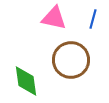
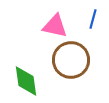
pink triangle: moved 1 px right, 8 px down
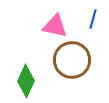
brown circle: moved 1 px right
green diamond: rotated 32 degrees clockwise
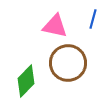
brown circle: moved 4 px left, 3 px down
green diamond: rotated 20 degrees clockwise
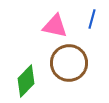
blue line: moved 1 px left
brown circle: moved 1 px right
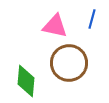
green diamond: rotated 40 degrees counterclockwise
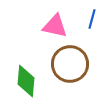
brown circle: moved 1 px right, 1 px down
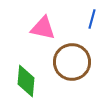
pink triangle: moved 12 px left, 2 px down
brown circle: moved 2 px right, 2 px up
